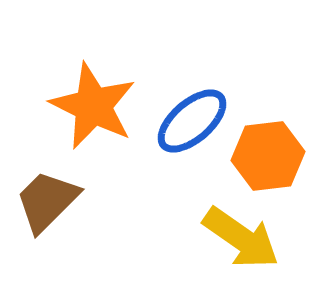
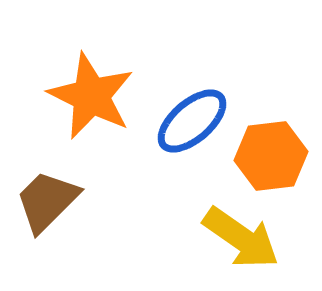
orange star: moved 2 px left, 10 px up
orange hexagon: moved 3 px right
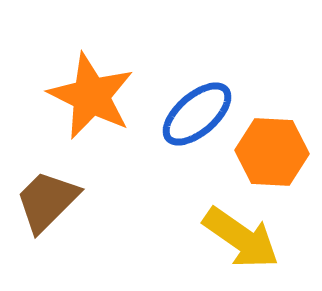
blue ellipse: moved 5 px right, 7 px up
orange hexagon: moved 1 px right, 4 px up; rotated 10 degrees clockwise
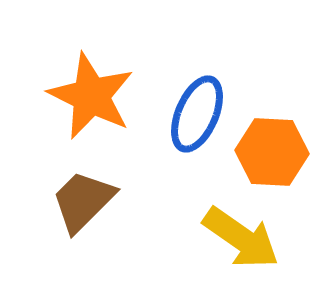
blue ellipse: rotated 26 degrees counterclockwise
brown trapezoid: moved 36 px right
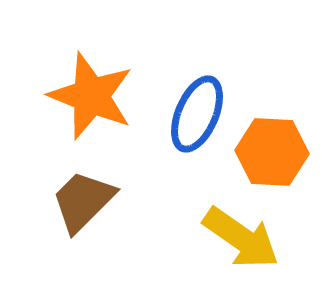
orange star: rotated 4 degrees counterclockwise
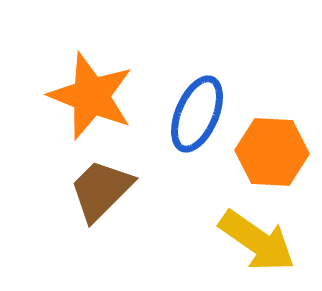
brown trapezoid: moved 18 px right, 11 px up
yellow arrow: moved 16 px right, 3 px down
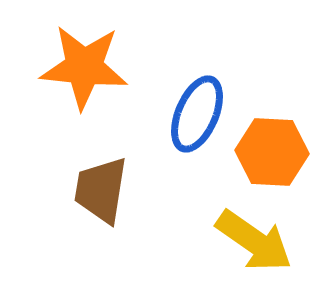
orange star: moved 7 px left, 29 px up; rotated 16 degrees counterclockwise
brown trapezoid: rotated 36 degrees counterclockwise
yellow arrow: moved 3 px left
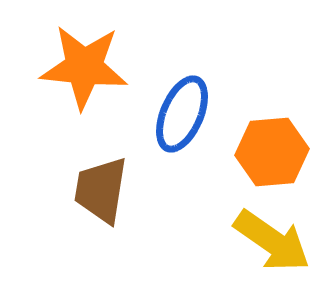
blue ellipse: moved 15 px left
orange hexagon: rotated 8 degrees counterclockwise
yellow arrow: moved 18 px right
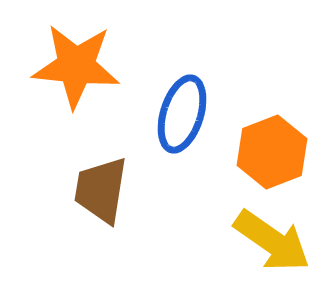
orange star: moved 8 px left, 1 px up
blue ellipse: rotated 6 degrees counterclockwise
orange hexagon: rotated 16 degrees counterclockwise
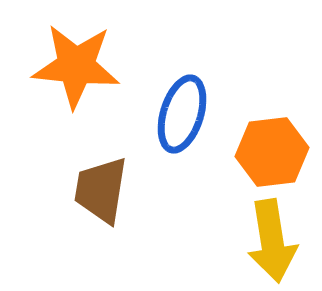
orange hexagon: rotated 14 degrees clockwise
yellow arrow: rotated 46 degrees clockwise
